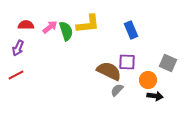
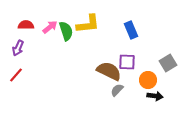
gray square: rotated 36 degrees clockwise
red line: rotated 21 degrees counterclockwise
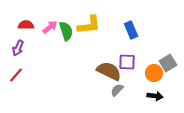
yellow L-shape: moved 1 px right, 1 px down
orange circle: moved 6 px right, 7 px up
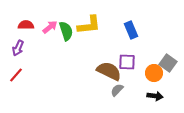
gray square: rotated 24 degrees counterclockwise
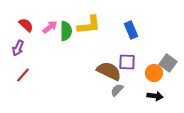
red semicircle: rotated 42 degrees clockwise
green semicircle: rotated 18 degrees clockwise
red line: moved 7 px right
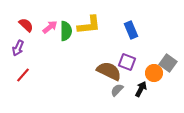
purple square: rotated 18 degrees clockwise
black arrow: moved 14 px left, 7 px up; rotated 70 degrees counterclockwise
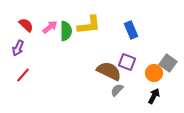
black arrow: moved 13 px right, 7 px down
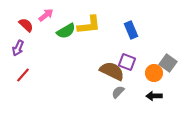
pink arrow: moved 4 px left, 12 px up
green semicircle: rotated 60 degrees clockwise
brown semicircle: moved 3 px right
gray semicircle: moved 1 px right, 2 px down
black arrow: rotated 119 degrees counterclockwise
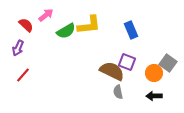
gray semicircle: rotated 56 degrees counterclockwise
